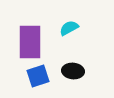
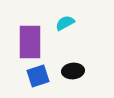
cyan semicircle: moved 4 px left, 5 px up
black ellipse: rotated 10 degrees counterclockwise
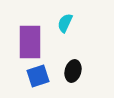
cyan semicircle: rotated 36 degrees counterclockwise
black ellipse: rotated 70 degrees counterclockwise
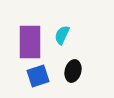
cyan semicircle: moved 3 px left, 12 px down
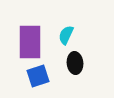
cyan semicircle: moved 4 px right
black ellipse: moved 2 px right, 8 px up; rotated 20 degrees counterclockwise
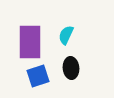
black ellipse: moved 4 px left, 5 px down
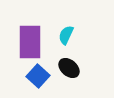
black ellipse: moved 2 px left; rotated 45 degrees counterclockwise
blue square: rotated 30 degrees counterclockwise
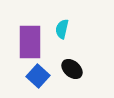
cyan semicircle: moved 4 px left, 6 px up; rotated 12 degrees counterclockwise
black ellipse: moved 3 px right, 1 px down
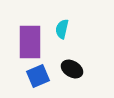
black ellipse: rotated 10 degrees counterclockwise
blue square: rotated 25 degrees clockwise
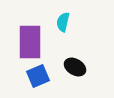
cyan semicircle: moved 1 px right, 7 px up
black ellipse: moved 3 px right, 2 px up
